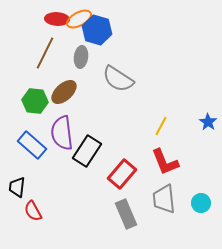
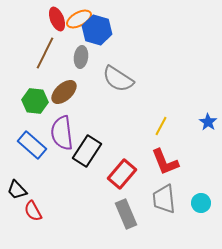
red ellipse: rotated 65 degrees clockwise
black trapezoid: moved 3 px down; rotated 50 degrees counterclockwise
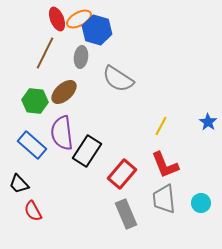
red L-shape: moved 3 px down
black trapezoid: moved 2 px right, 6 px up
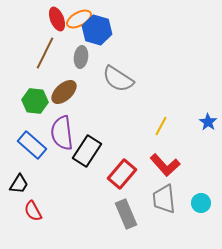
red L-shape: rotated 20 degrees counterclockwise
black trapezoid: rotated 105 degrees counterclockwise
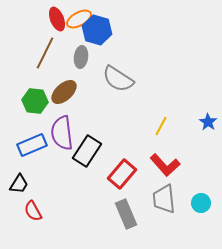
blue rectangle: rotated 64 degrees counterclockwise
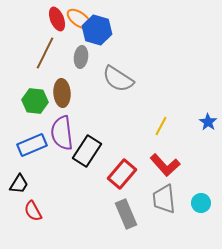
orange ellipse: rotated 65 degrees clockwise
brown ellipse: moved 2 px left, 1 px down; rotated 52 degrees counterclockwise
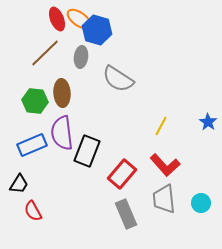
brown line: rotated 20 degrees clockwise
black rectangle: rotated 12 degrees counterclockwise
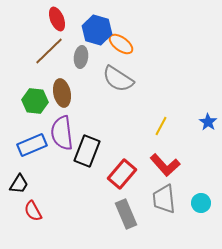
orange ellipse: moved 42 px right, 25 px down
brown line: moved 4 px right, 2 px up
brown ellipse: rotated 8 degrees counterclockwise
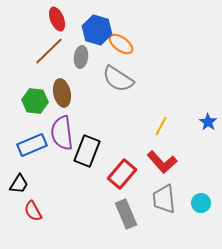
red L-shape: moved 3 px left, 3 px up
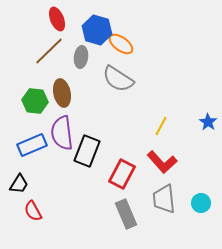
red rectangle: rotated 12 degrees counterclockwise
